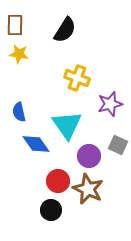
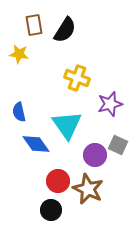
brown rectangle: moved 19 px right; rotated 10 degrees counterclockwise
purple circle: moved 6 px right, 1 px up
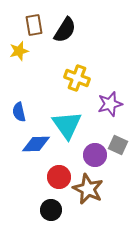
yellow star: moved 3 px up; rotated 24 degrees counterclockwise
blue diamond: rotated 56 degrees counterclockwise
red circle: moved 1 px right, 4 px up
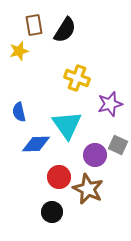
black circle: moved 1 px right, 2 px down
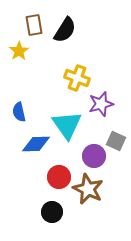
yellow star: rotated 18 degrees counterclockwise
purple star: moved 9 px left
gray square: moved 2 px left, 4 px up
purple circle: moved 1 px left, 1 px down
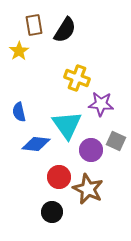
purple star: rotated 20 degrees clockwise
blue diamond: rotated 8 degrees clockwise
purple circle: moved 3 px left, 6 px up
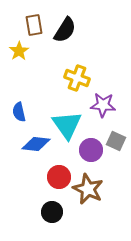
purple star: moved 2 px right, 1 px down
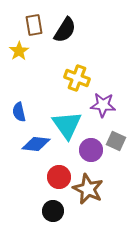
black circle: moved 1 px right, 1 px up
